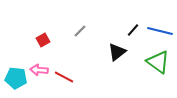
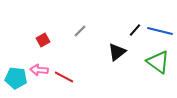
black line: moved 2 px right
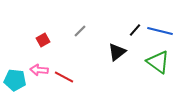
cyan pentagon: moved 1 px left, 2 px down
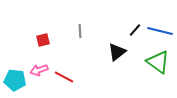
gray line: rotated 48 degrees counterclockwise
red square: rotated 16 degrees clockwise
pink arrow: rotated 24 degrees counterclockwise
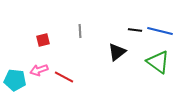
black line: rotated 56 degrees clockwise
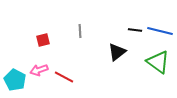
cyan pentagon: rotated 20 degrees clockwise
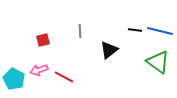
black triangle: moved 8 px left, 2 px up
cyan pentagon: moved 1 px left, 1 px up
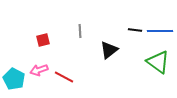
blue line: rotated 15 degrees counterclockwise
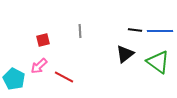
black triangle: moved 16 px right, 4 px down
pink arrow: moved 4 px up; rotated 24 degrees counterclockwise
